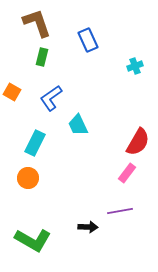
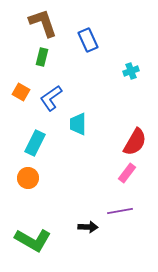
brown L-shape: moved 6 px right
cyan cross: moved 4 px left, 5 px down
orange square: moved 9 px right
cyan trapezoid: moved 1 px up; rotated 25 degrees clockwise
red semicircle: moved 3 px left
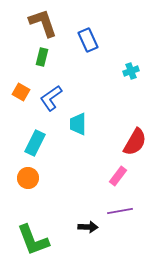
pink rectangle: moved 9 px left, 3 px down
green L-shape: rotated 39 degrees clockwise
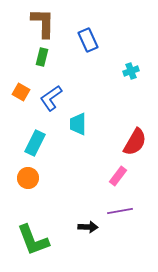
brown L-shape: rotated 20 degrees clockwise
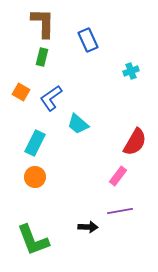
cyan trapezoid: rotated 50 degrees counterclockwise
orange circle: moved 7 px right, 1 px up
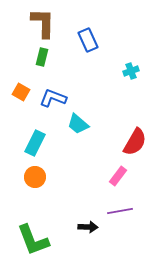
blue L-shape: moved 2 px right; rotated 56 degrees clockwise
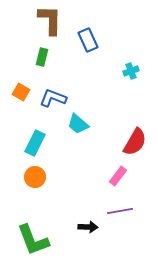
brown L-shape: moved 7 px right, 3 px up
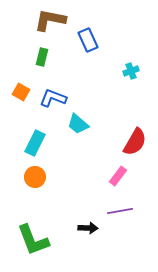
brown L-shape: rotated 80 degrees counterclockwise
black arrow: moved 1 px down
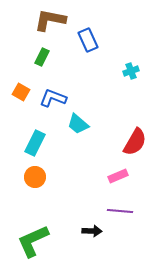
green rectangle: rotated 12 degrees clockwise
pink rectangle: rotated 30 degrees clockwise
purple line: rotated 15 degrees clockwise
black arrow: moved 4 px right, 3 px down
green L-shape: moved 1 px down; rotated 87 degrees clockwise
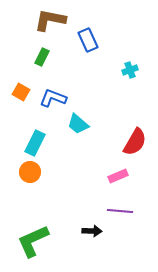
cyan cross: moved 1 px left, 1 px up
orange circle: moved 5 px left, 5 px up
